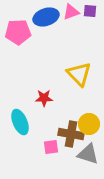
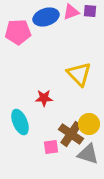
brown cross: rotated 25 degrees clockwise
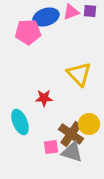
pink pentagon: moved 10 px right
gray triangle: moved 16 px left, 2 px up
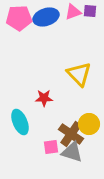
pink triangle: moved 2 px right
pink pentagon: moved 9 px left, 14 px up
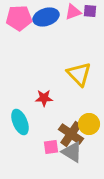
gray triangle: rotated 15 degrees clockwise
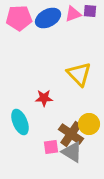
pink triangle: moved 2 px down
blue ellipse: moved 2 px right, 1 px down; rotated 10 degrees counterclockwise
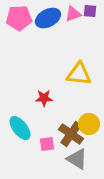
yellow triangle: rotated 40 degrees counterclockwise
cyan ellipse: moved 6 px down; rotated 15 degrees counterclockwise
pink square: moved 4 px left, 3 px up
gray triangle: moved 5 px right, 7 px down
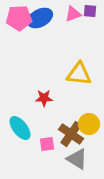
blue ellipse: moved 8 px left
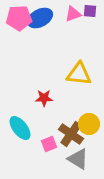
pink square: moved 2 px right; rotated 14 degrees counterclockwise
gray triangle: moved 1 px right
